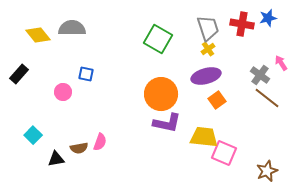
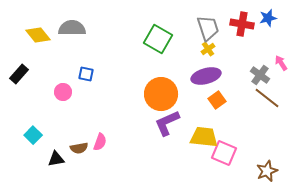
purple L-shape: rotated 144 degrees clockwise
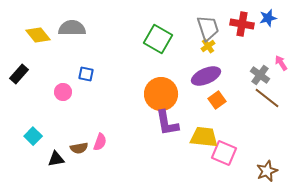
yellow cross: moved 3 px up
purple ellipse: rotated 8 degrees counterclockwise
purple L-shape: rotated 76 degrees counterclockwise
cyan square: moved 1 px down
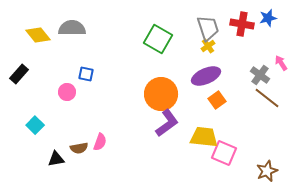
pink circle: moved 4 px right
purple L-shape: rotated 116 degrees counterclockwise
cyan square: moved 2 px right, 11 px up
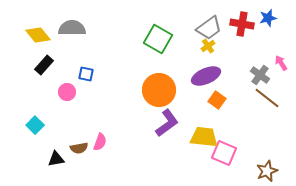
gray trapezoid: moved 1 px right; rotated 72 degrees clockwise
black rectangle: moved 25 px right, 9 px up
orange circle: moved 2 px left, 4 px up
orange square: rotated 18 degrees counterclockwise
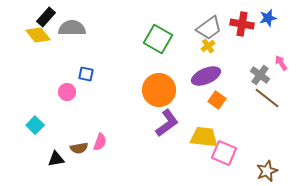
black rectangle: moved 2 px right, 48 px up
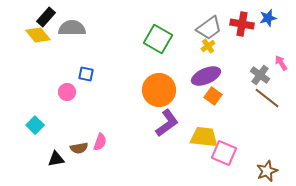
orange square: moved 4 px left, 4 px up
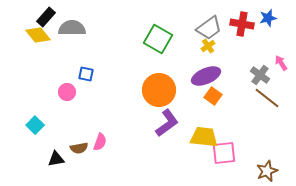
pink square: rotated 30 degrees counterclockwise
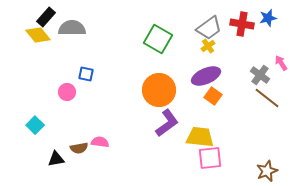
yellow trapezoid: moved 4 px left
pink semicircle: rotated 102 degrees counterclockwise
pink square: moved 14 px left, 5 px down
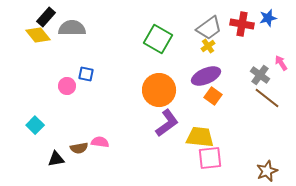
pink circle: moved 6 px up
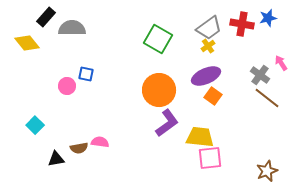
yellow diamond: moved 11 px left, 8 px down
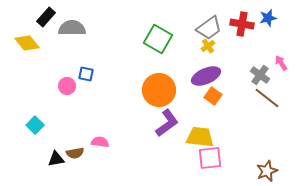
brown semicircle: moved 4 px left, 5 px down
